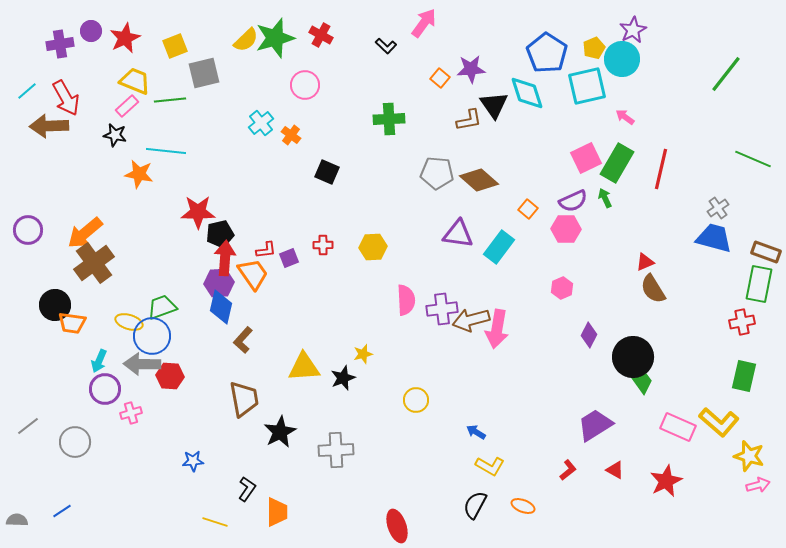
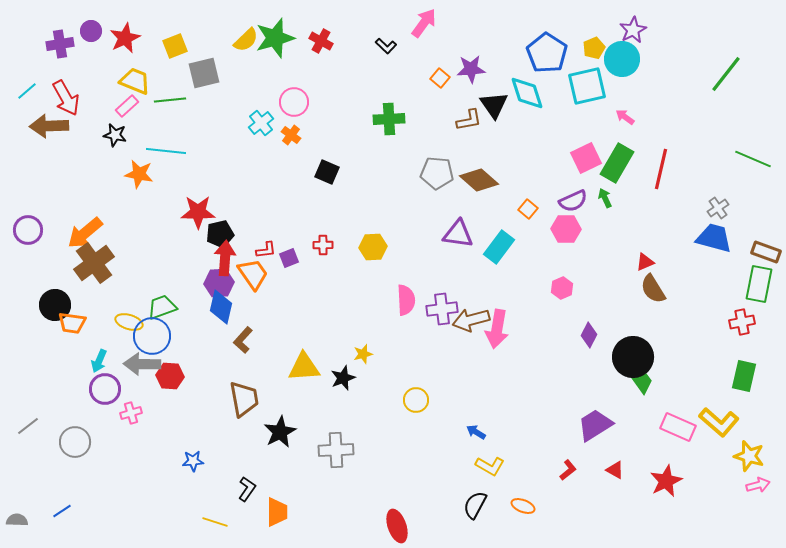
red cross at (321, 35): moved 6 px down
pink circle at (305, 85): moved 11 px left, 17 px down
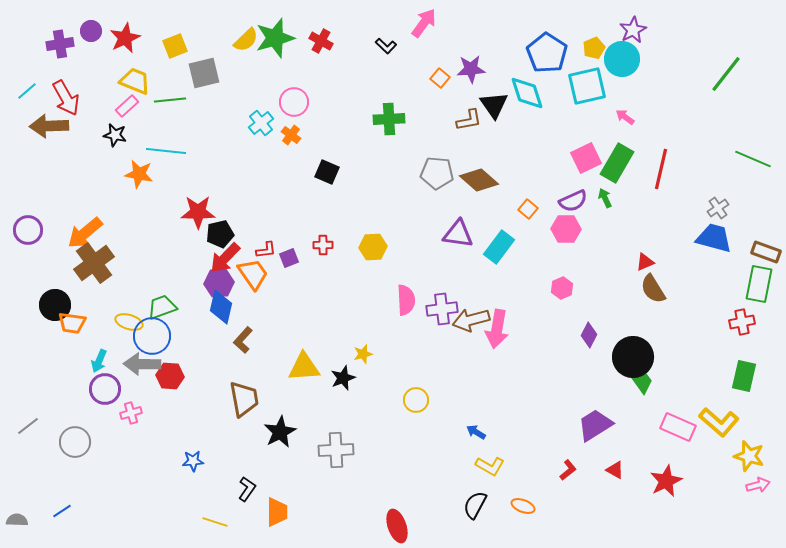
red arrow at (225, 258): rotated 140 degrees counterclockwise
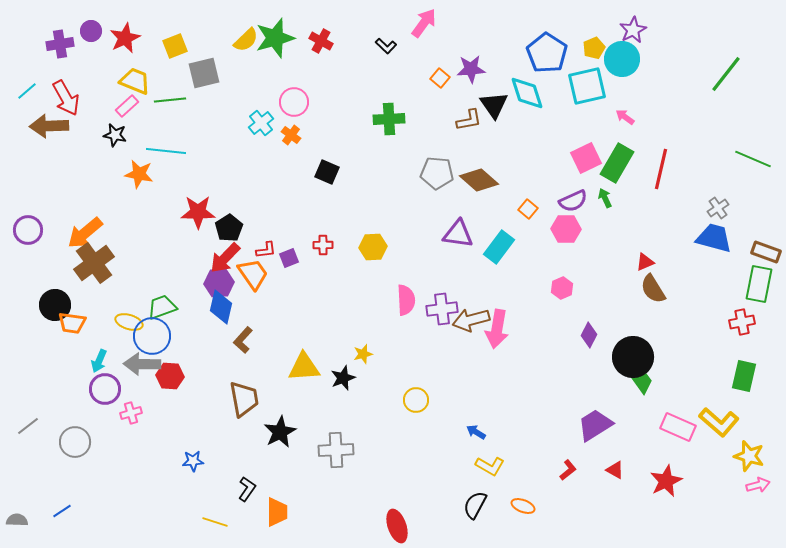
black pentagon at (220, 234): moved 9 px right, 6 px up; rotated 20 degrees counterclockwise
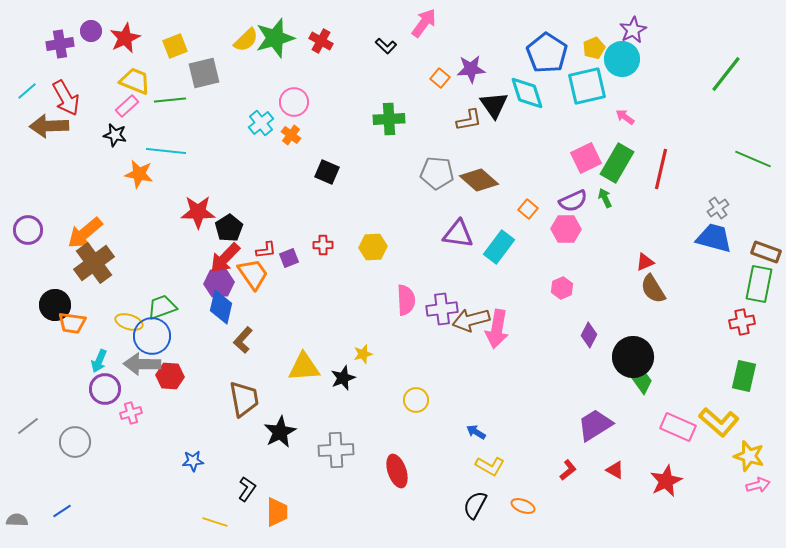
red ellipse at (397, 526): moved 55 px up
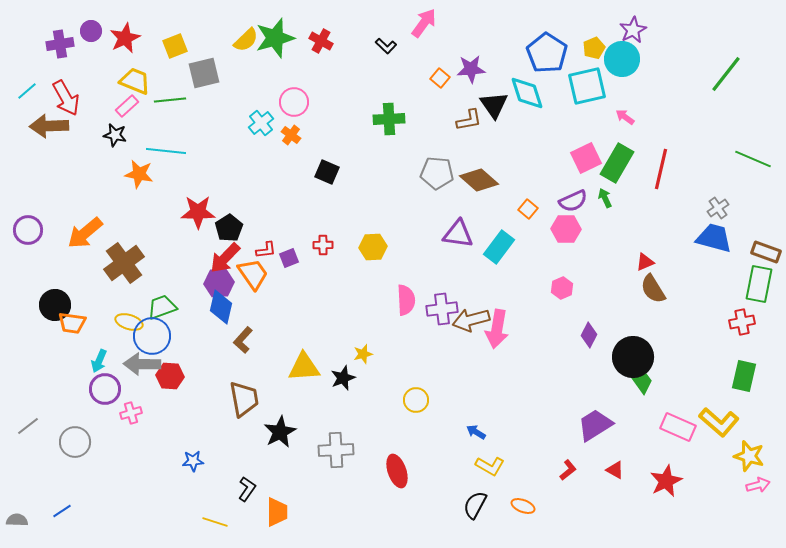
brown cross at (94, 263): moved 30 px right
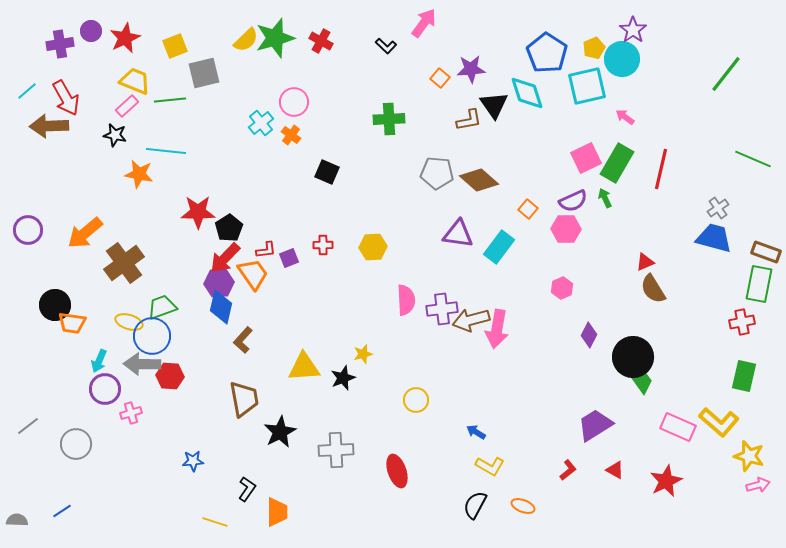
purple star at (633, 30): rotated 8 degrees counterclockwise
gray circle at (75, 442): moved 1 px right, 2 px down
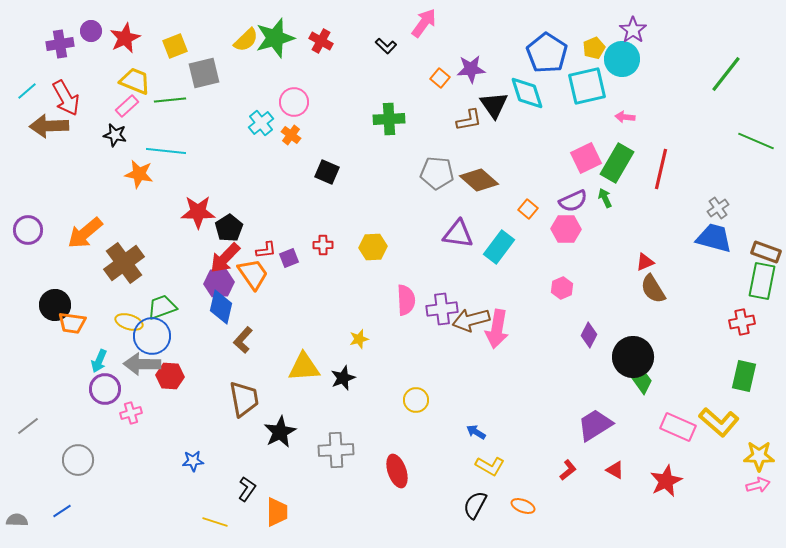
pink arrow at (625, 117): rotated 30 degrees counterclockwise
green line at (753, 159): moved 3 px right, 18 px up
green rectangle at (759, 284): moved 3 px right, 3 px up
yellow star at (363, 354): moved 4 px left, 15 px up
gray circle at (76, 444): moved 2 px right, 16 px down
yellow star at (749, 456): moved 10 px right; rotated 16 degrees counterclockwise
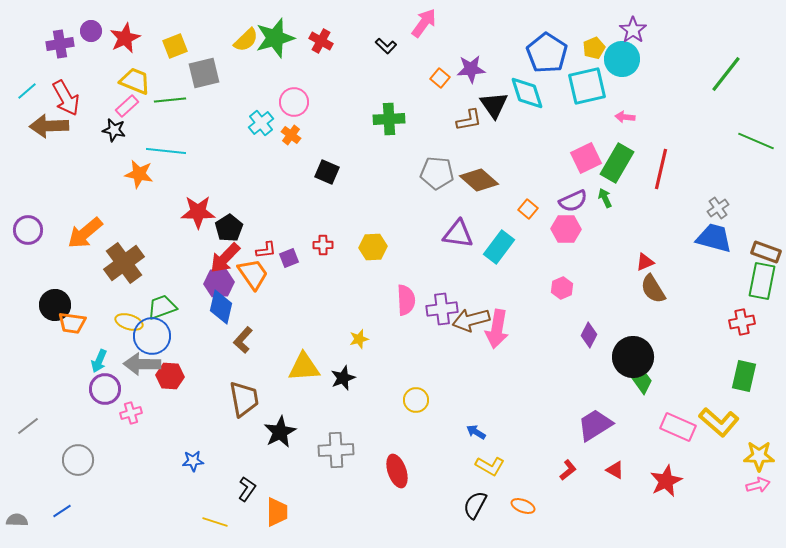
black star at (115, 135): moved 1 px left, 5 px up
